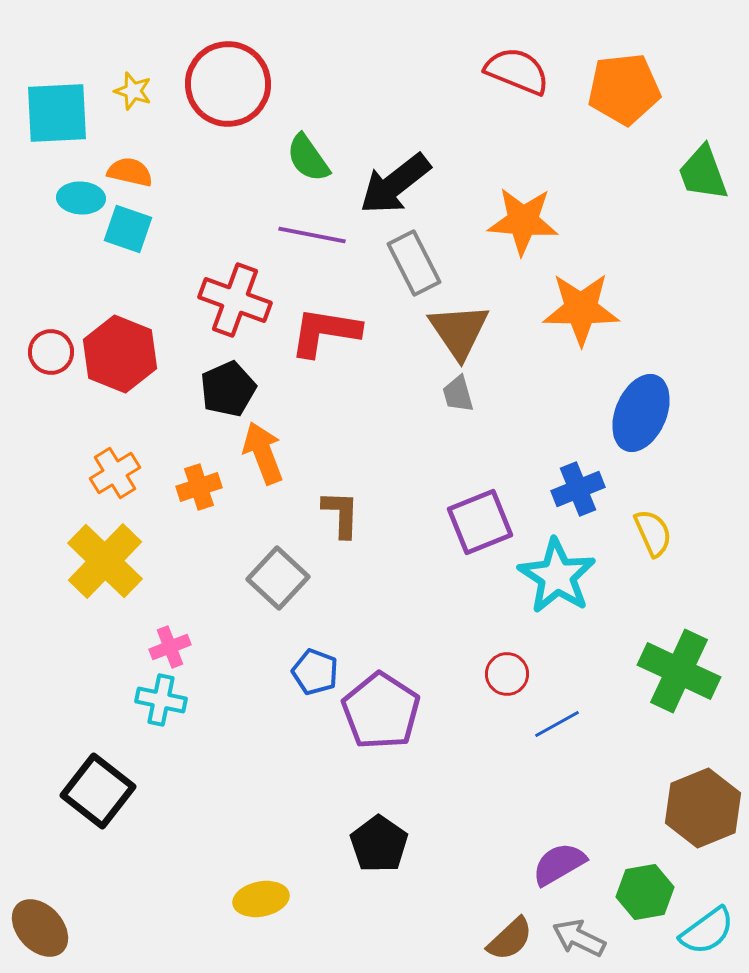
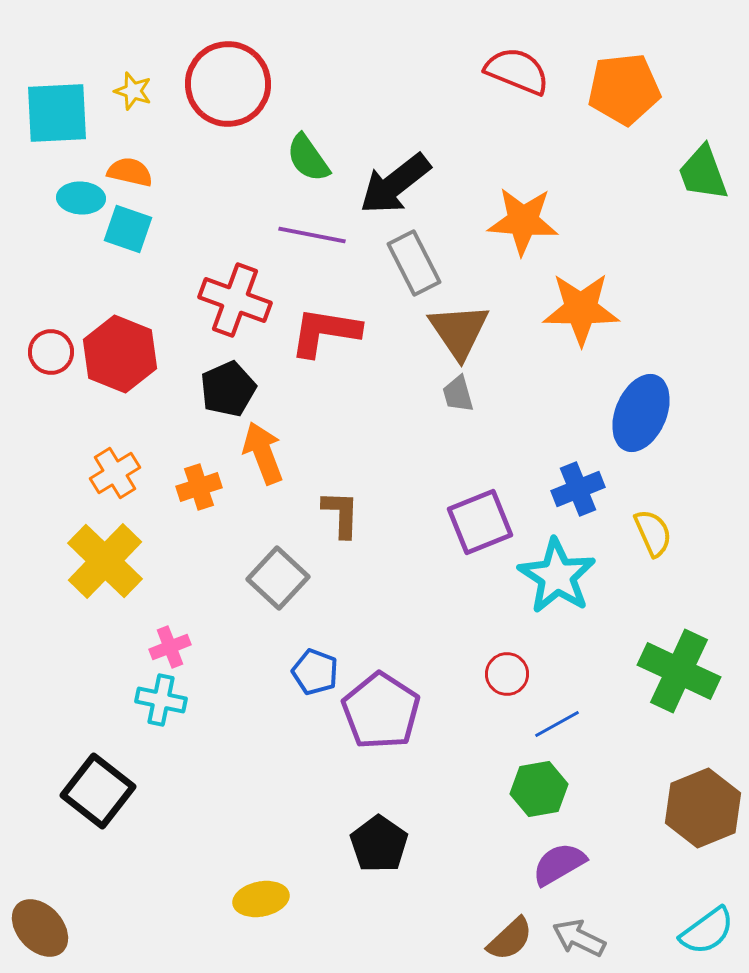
green hexagon at (645, 892): moved 106 px left, 103 px up
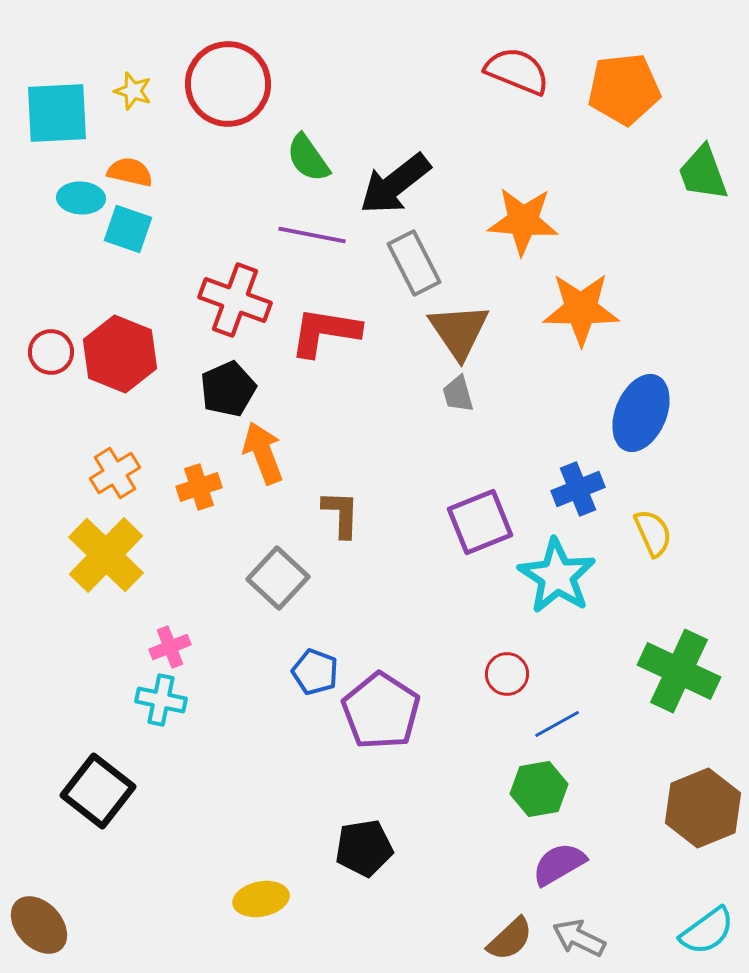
yellow cross at (105, 561): moved 1 px right, 6 px up
black pentagon at (379, 844): moved 15 px left, 4 px down; rotated 28 degrees clockwise
brown ellipse at (40, 928): moved 1 px left, 3 px up
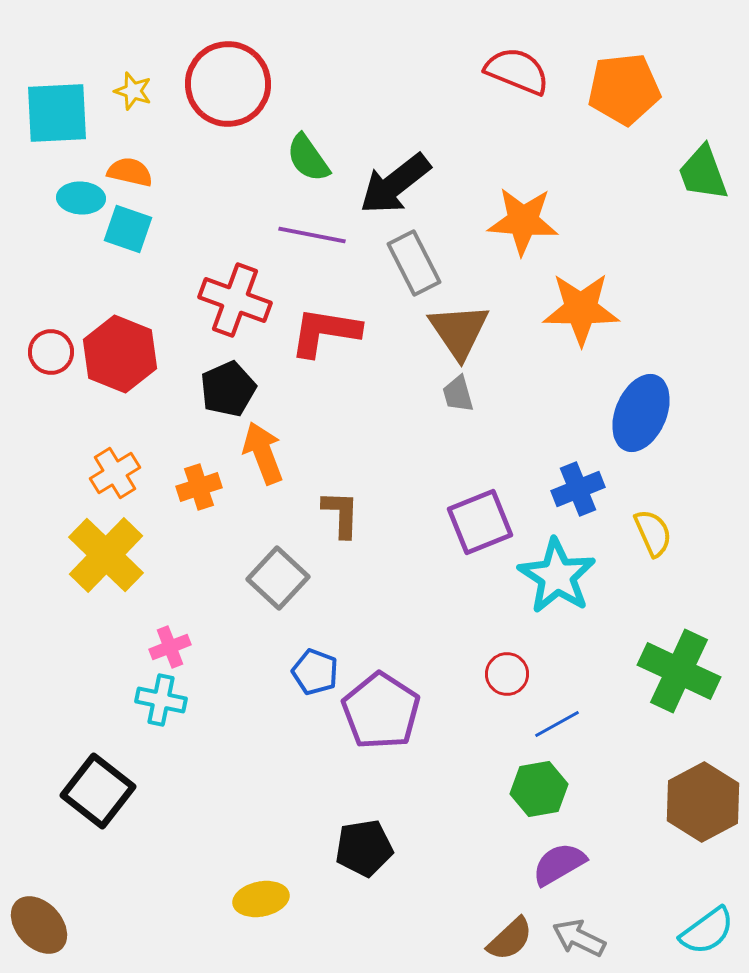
brown hexagon at (703, 808): moved 6 px up; rotated 6 degrees counterclockwise
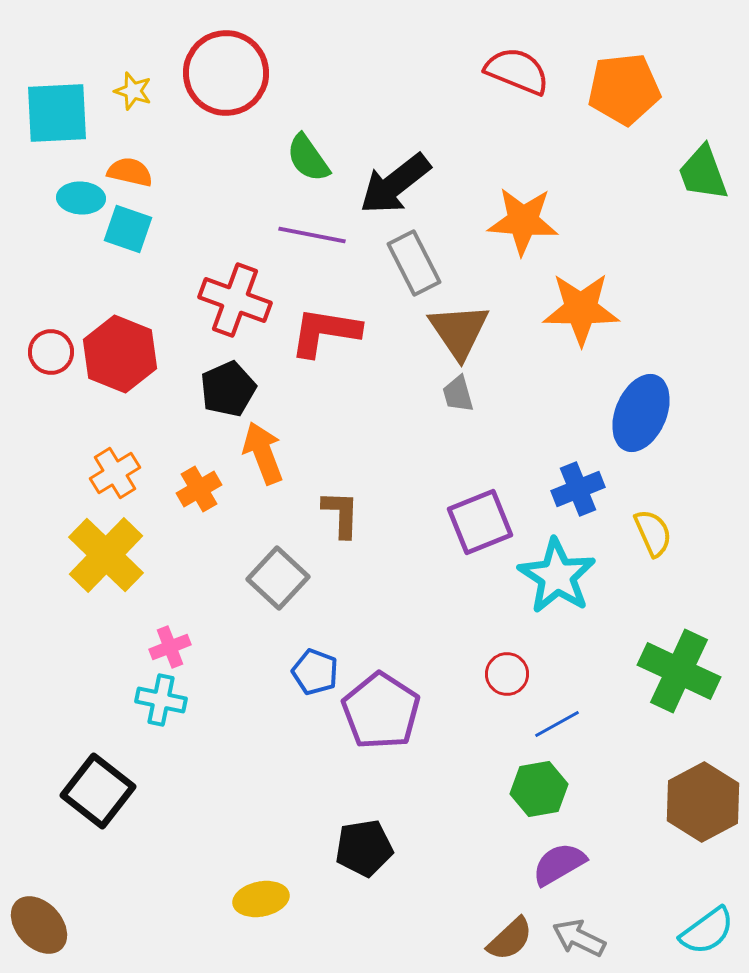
red circle at (228, 84): moved 2 px left, 11 px up
orange cross at (199, 487): moved 2 px down; rotated 12 degrees counterclockwise
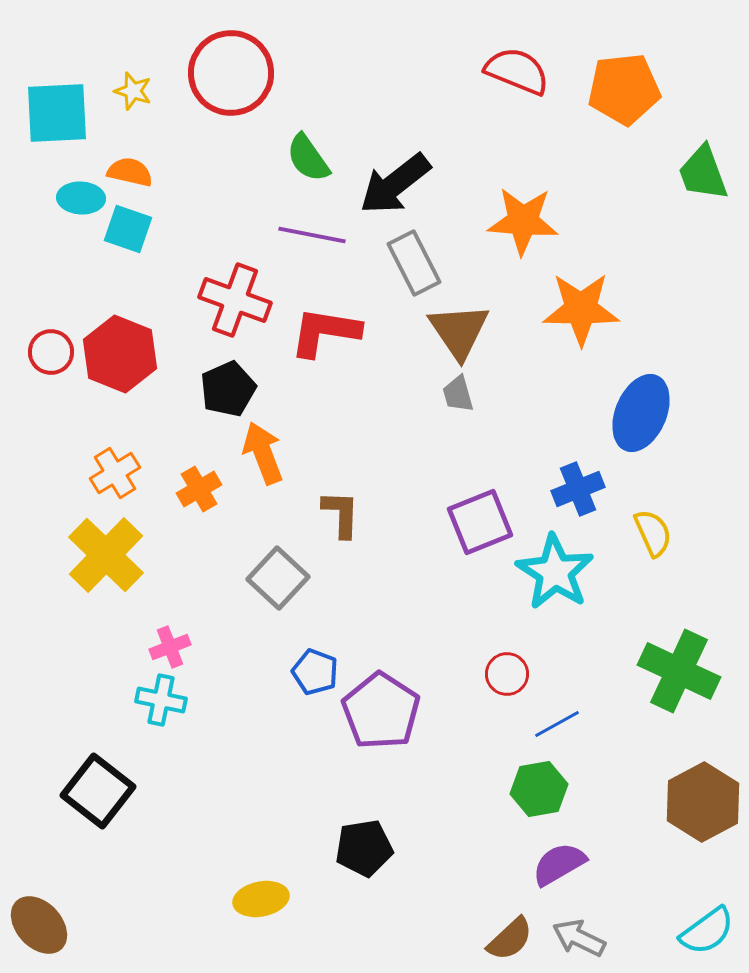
red circle at (226, 73): moved 5 px right
cyan star at (557, 576): moved 2 px left, 4 px up
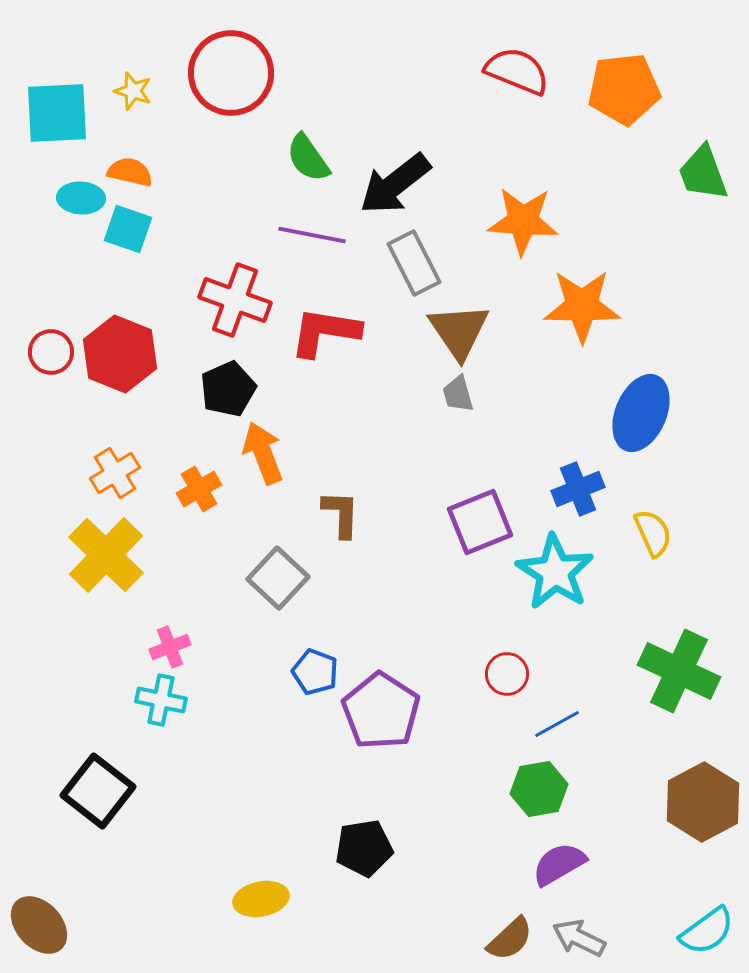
orange star at (581, 309): moved 1 px right, 3 px up
